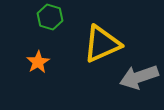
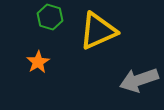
yellow triangle: moved 4 px left, 13 px up
gray arrow: moved 3 px down
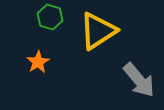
yellow triangle: rotated 9 degrees counterclockwise
gray arrow: rotated 111 degrees counterclockwise
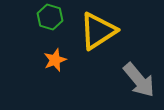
orange star: moved 17 px right, 2 px up; rotated 10 degrees clockwise
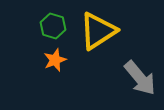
green hexagon: moved 3 px right, 9 px down
gray arrow: moved 1 px right, 2 px up
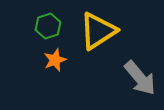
green hexagon: moved 5 px left; rotated 25 degrees clockwise
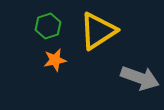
orange star: rotated 10 degrees clockwise
gray arrow: rotated 30 degrees counterclockwise
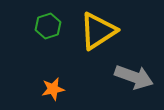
orange star: moved 2 px left, 29 px down
gray arrow: moved 6 px left, 1 px up
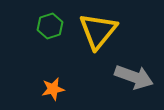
green hexagon: moved 2 px right
yellow triangle: rotated 18 degrees counterclockwise
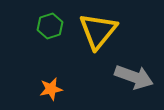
orange star: moved 2 px left
